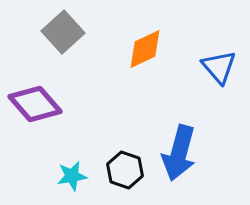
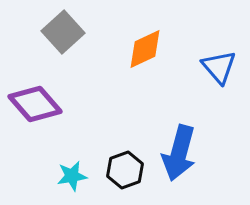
black hexagon: rotated 21 degrees clockwise
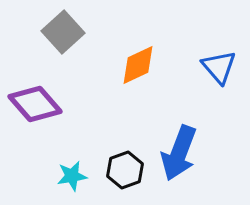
orange diamond: moved 7 px left, 16 px down
blue arrow: rotated 6 degrees clockwise
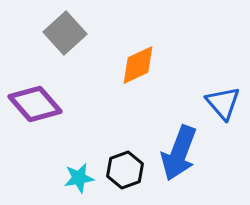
gray square: moved 2 px right, 1 px down
blue triangle: moved 4 px right, 36 px down
cyan star: moved 7 px right, 2 px down
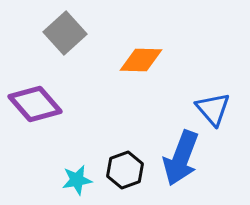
orange diamond: moved 3 px right, 5 px up; rotated 27 degrees clockwise
blue triangle: moved 10 px left, 6 px down
blue arrow: moved 2 px right, 5 px down
cyan star: moved 2 px left, 2 px down
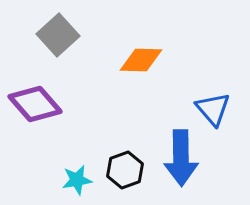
gray square: moved 7 px left, 2 px down
blue arrow: rotated 22 degrees counterclockwise
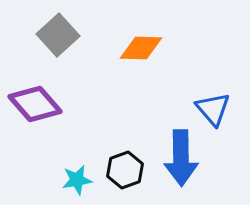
orange diamond: moved 12 px up
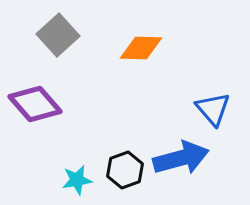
blue arrow: rotated 104 degrees counterclockwise
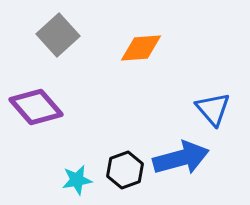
orange diamond: rotated 6 degrees counterclockwise
purple diamond: moved 1 px right, 3 px down
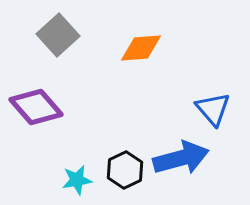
black hexagon: rotated 6 degrees counterclockwise
